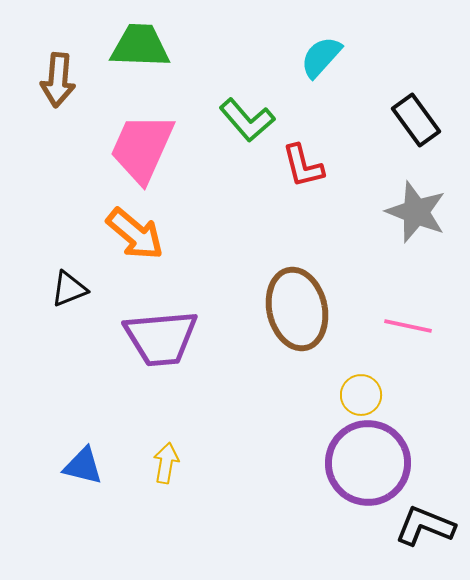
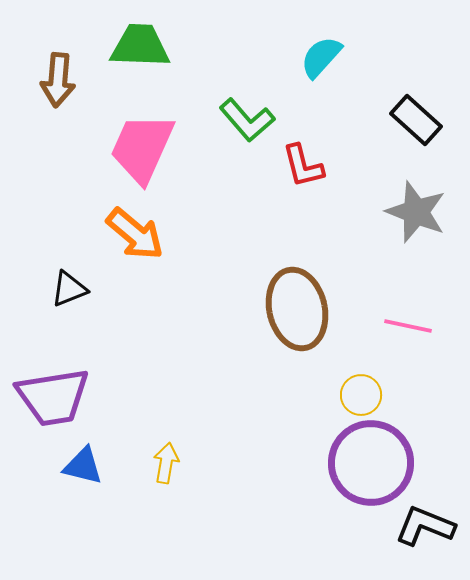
black rectangle: rotated 12 degrees counterclockwise
purple trapezoid: moved 108 px left, 59 px down; rotated 4 degrees counterclockwise
purple circle: moved 3 px right
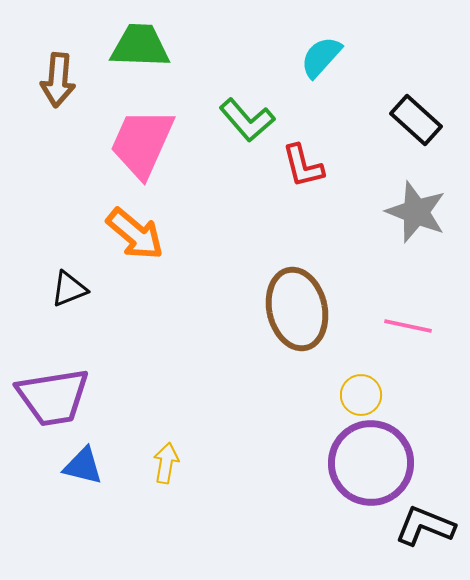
pink trapezoid: moved 5 px up
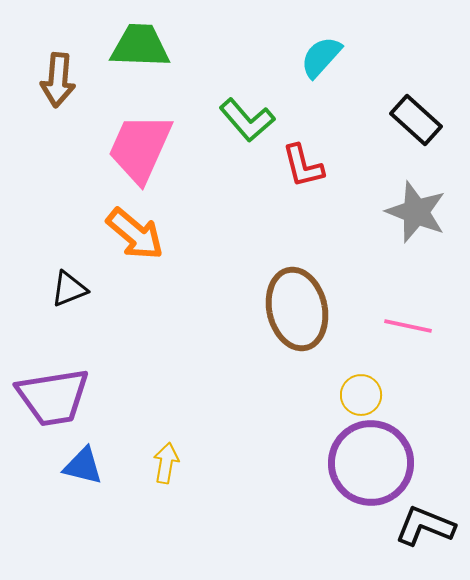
pink trapezoid: moved 2 px left, 5 px down
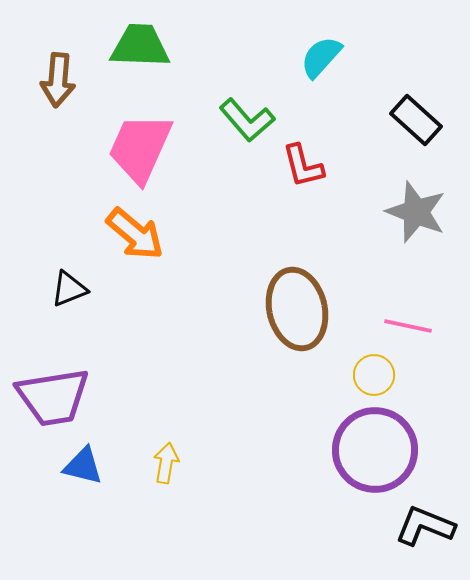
yellow circle: moved 13 px right, 20 px up
purple circle: moved 4 px right, 13 px up
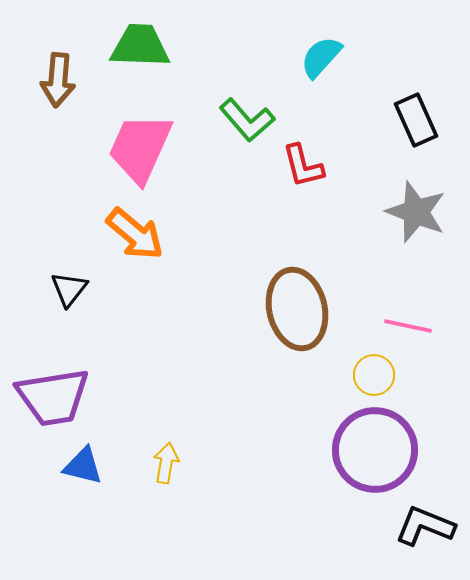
black rectangle: rotated 24 degrees clockwise
black triangle: rotated 30 degrees counterclockwise
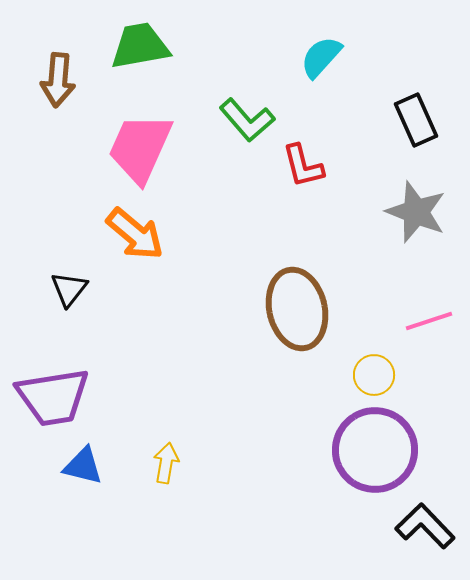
green trapezoid: rotated 12 degrees counterclockwise
pink line: moved 21 px right, 5 px up; rotated 30 degrees counterclockwise
black L-shape: rotated 24 degrees clockwise
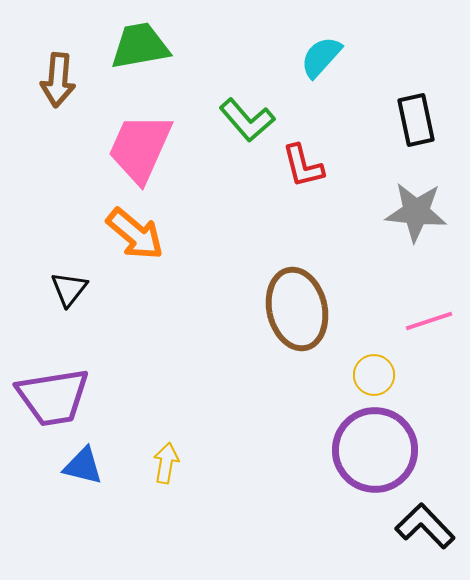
black rectangle: rotated 12 degrees clockwise
gray star: rotated 16 degrees counterclockwise
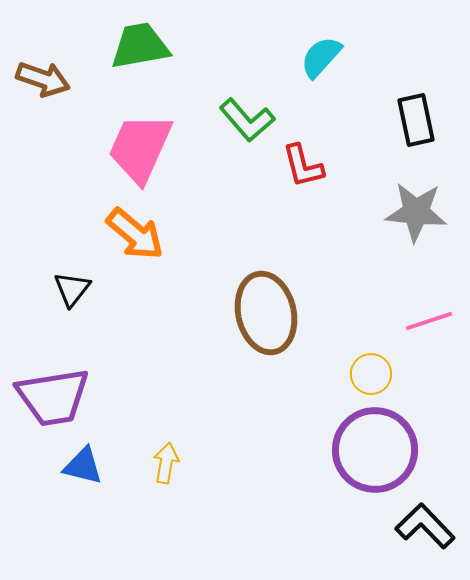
brown arrow: moved 15 px left, 1 px up; rotated 76 degrees counterclockwise
black triangle: moved 3 px right
brown ellipse: moved 31 px left, 4 px down
yellow circle: moved 3 px left, 1 px up
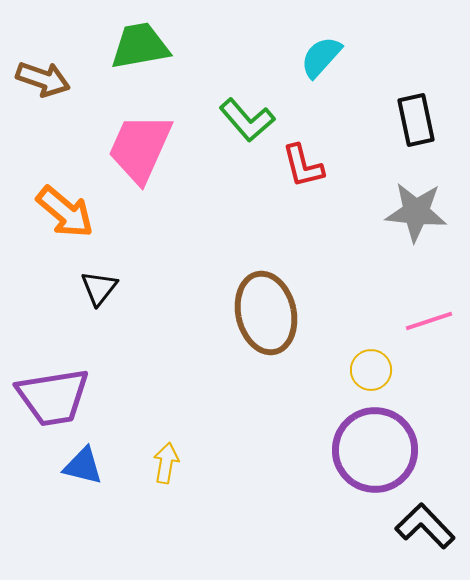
orange arrow: moved 70 px left, 22 px up
black triangle: moved 27 px right, 1 px up
yellow circle: moved 4 px up
